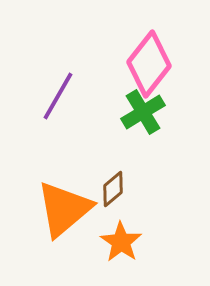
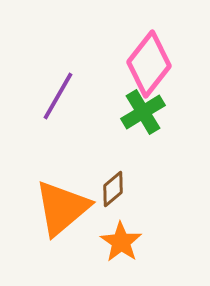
orange triangle: moved 2 px left, 1 px up
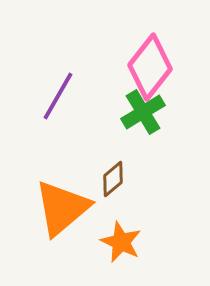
pink diamond: moved 1 px right, 3 px down
brown diamond: moved 10 px up
orange star: rotated 9 degrees counterclockwise
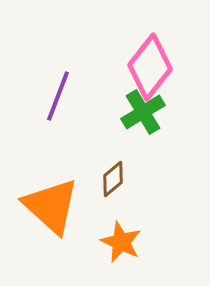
purple line: rotated 9 degrees counterclockwise
orange triangle: moved 11 px left, 2 px up; rotated 38 degrees counterclockwise
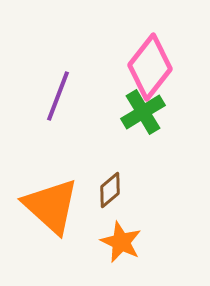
brown diamond: moved 3 px left, 11 px down
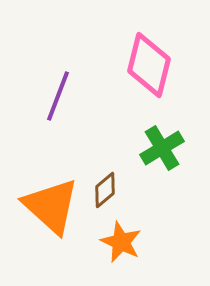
pink diamond: moved 1 px left, 2 px up; rotated 24 degrees counterclockwise
green cross: moved 19 px right, 36 px down
brown diamond: moved 5 px left
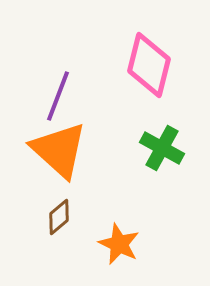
green cross: rotated 30 degrees counterclockwise
brown diamond: moved 46 px left, 27 px down
orange triangle: moved 8 px right, 56 px up
orange star: moved 2 px left, 2 px down
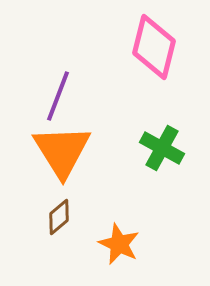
pink diamond: moved 5 px right, 18 px up
orange triangle: moved 3 px right, 1 px down; rotated 16 degrees clockwise
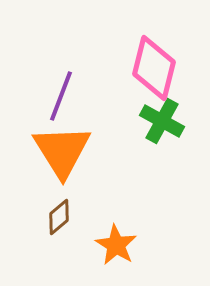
pink diamond: moved 21 px down
purple line: moved 3 px right
green cross: moved 27 px up
orange star: moved 3 px left, 1 px down; rotated 6 degrees clockwise
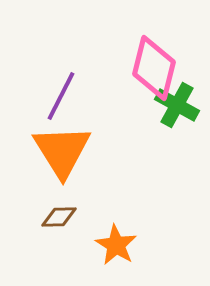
purple line: rotated 6 degrees clockwise
green cross: moved 15 px right, 16 px up
brown diamond: rotated 39 degrees clockwise
